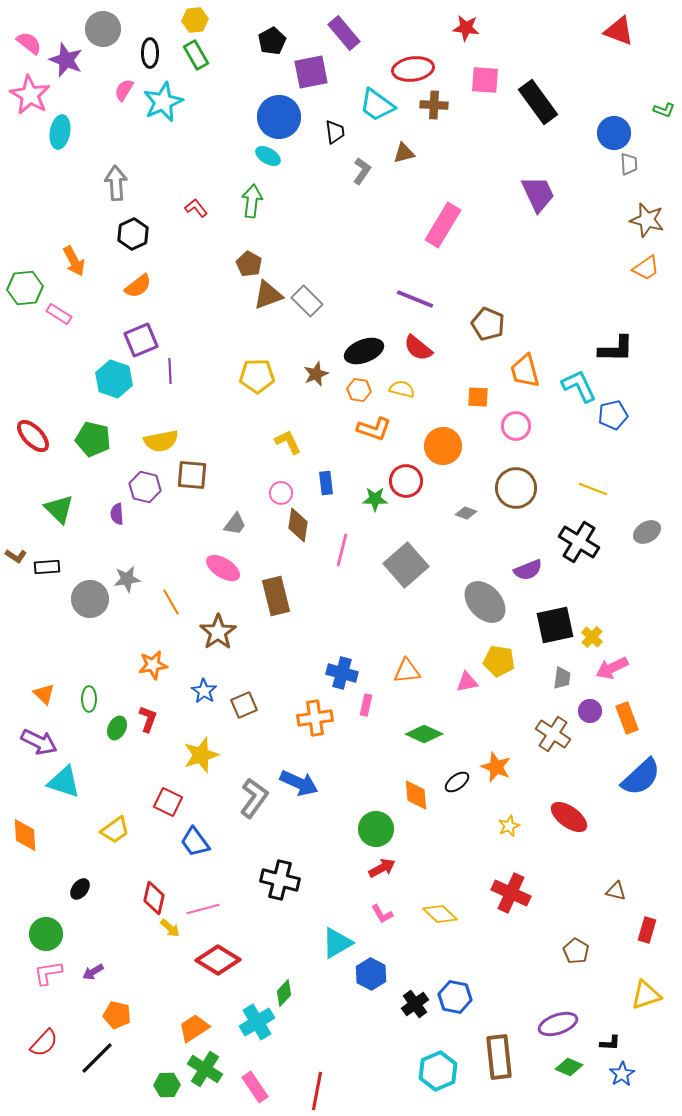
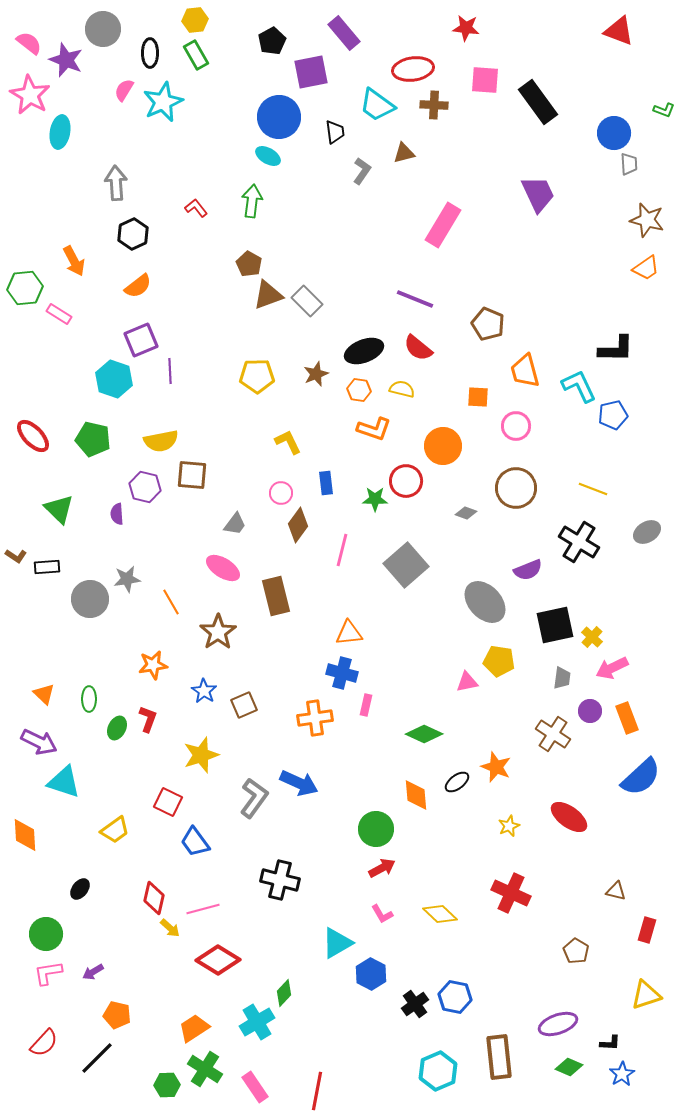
brown diamond at (298, 525): rotated 28 degrees clockwise
orange triangle at (407, 671): moved 58 px left, 38 px up
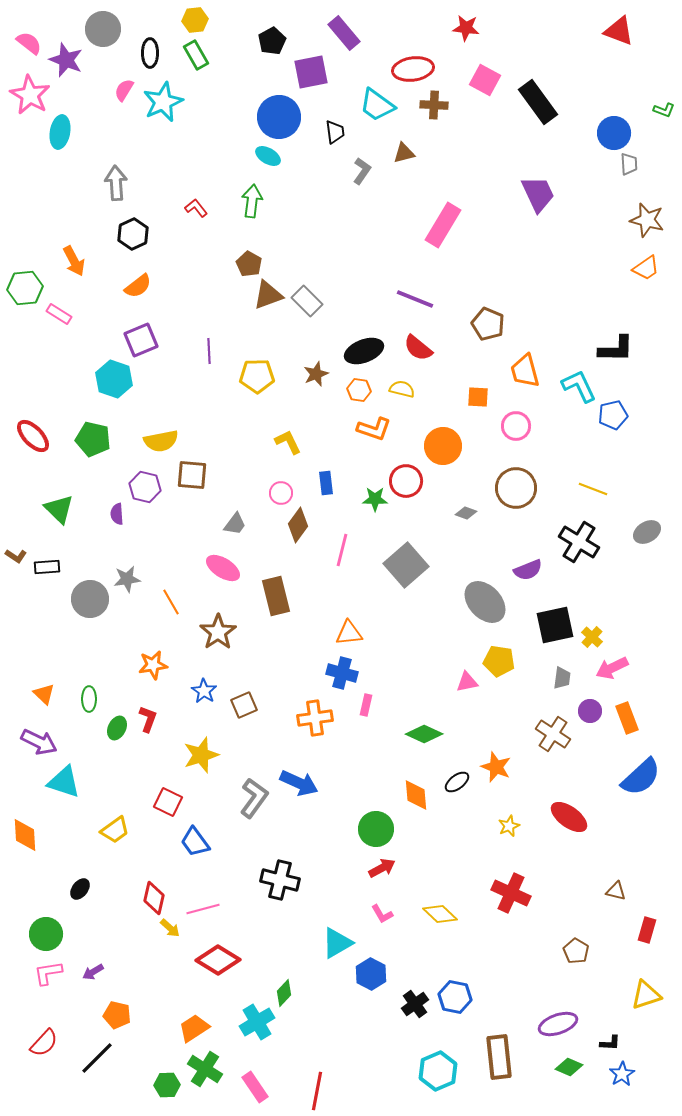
pink square at (485, 80): rotated 24 degrees clockwise
purple line at (170, 371): moved 39 px right, 20 px up
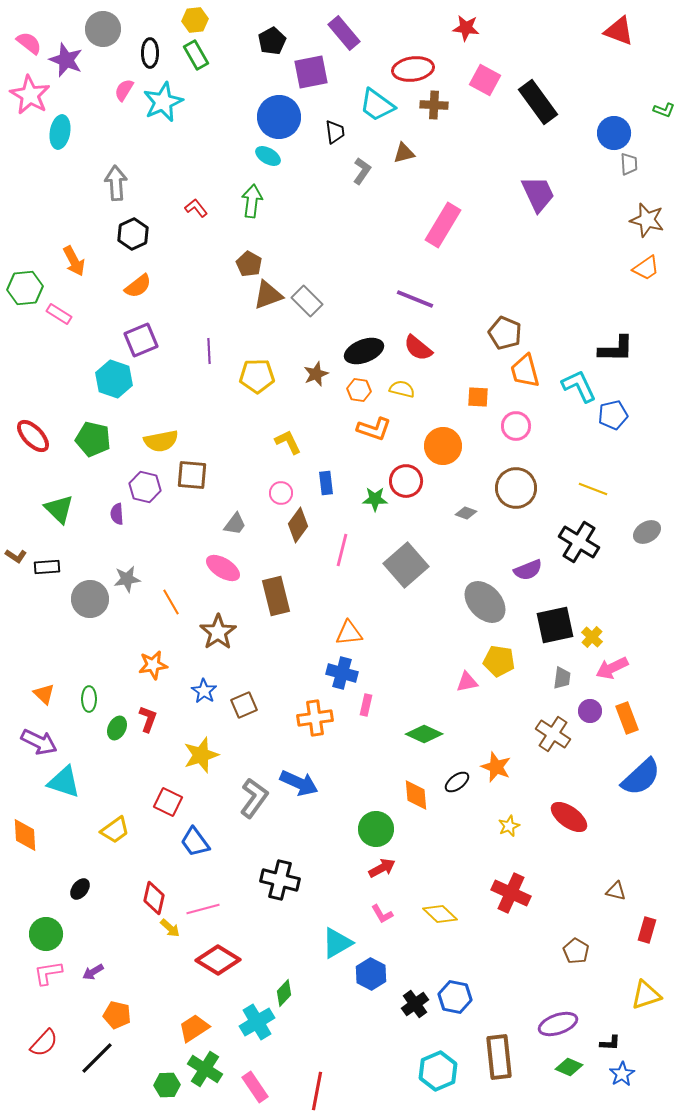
brown pentagon at (488, 324): moved 17 px right, 9 px down
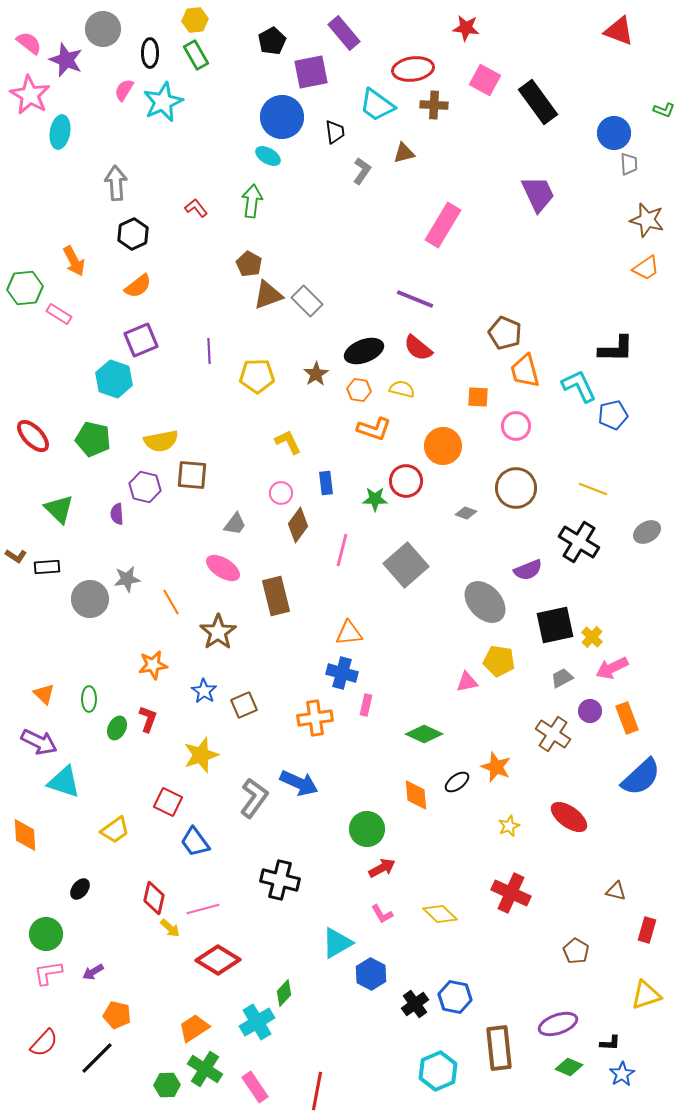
blue circle at (279, 117): moved 3 px right
brown star at (316, 374): rotated 10 degrees counterclockwise
gray trapezoid at (562, 678): rotated 125 degrees counterclockwise
green circle at (376, 829): moved 9 px left
brown rectangle at (499, 1057): moved 9 px up
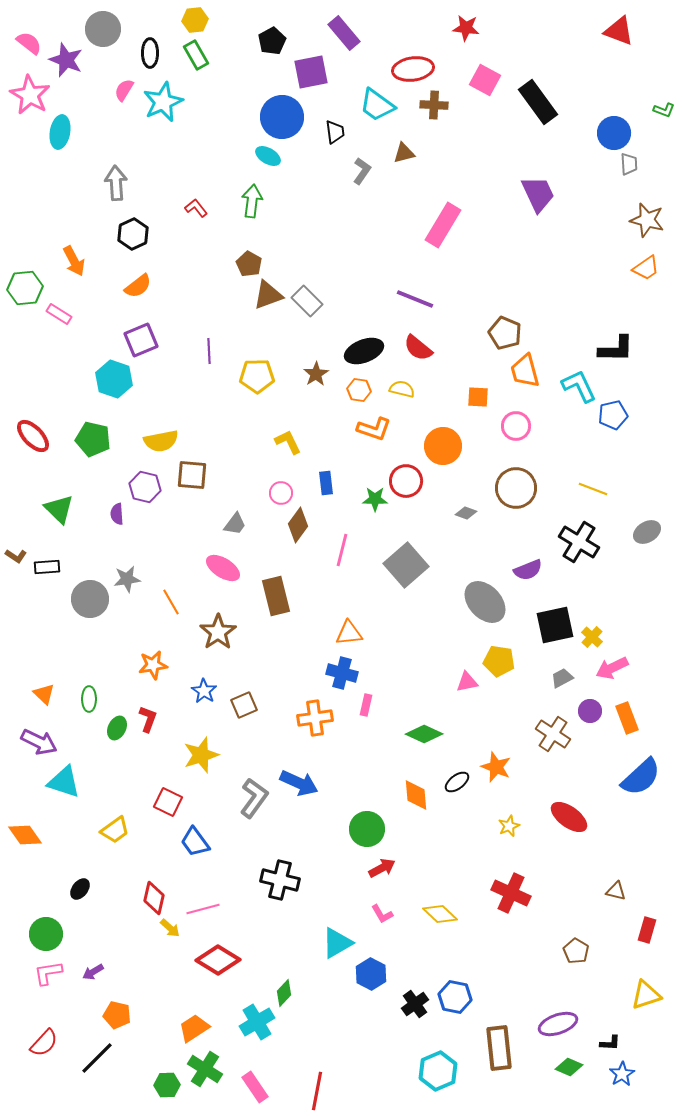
orange diamond at (25, 835): rotated 32 degrees counterclockwise
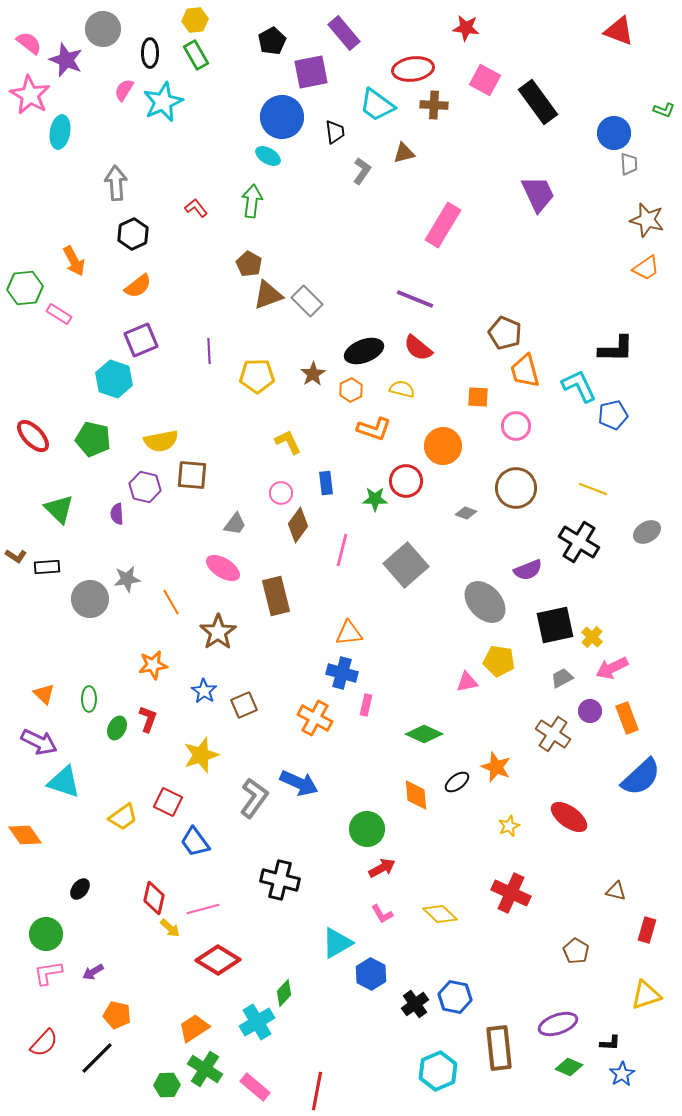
brown star at (316, 374): moved 3 px left
orange hexagon at (359, 390): moved 8 px left; rotated 25 degrees clockwise
orange cross at (315, 718): rotated 36 degrees clockwise
yellow trapezoid at (115, 830): moved 8 px right, 13 px up
pink rectangle at (255, 1087): rotated 16 degrees counterclockwise
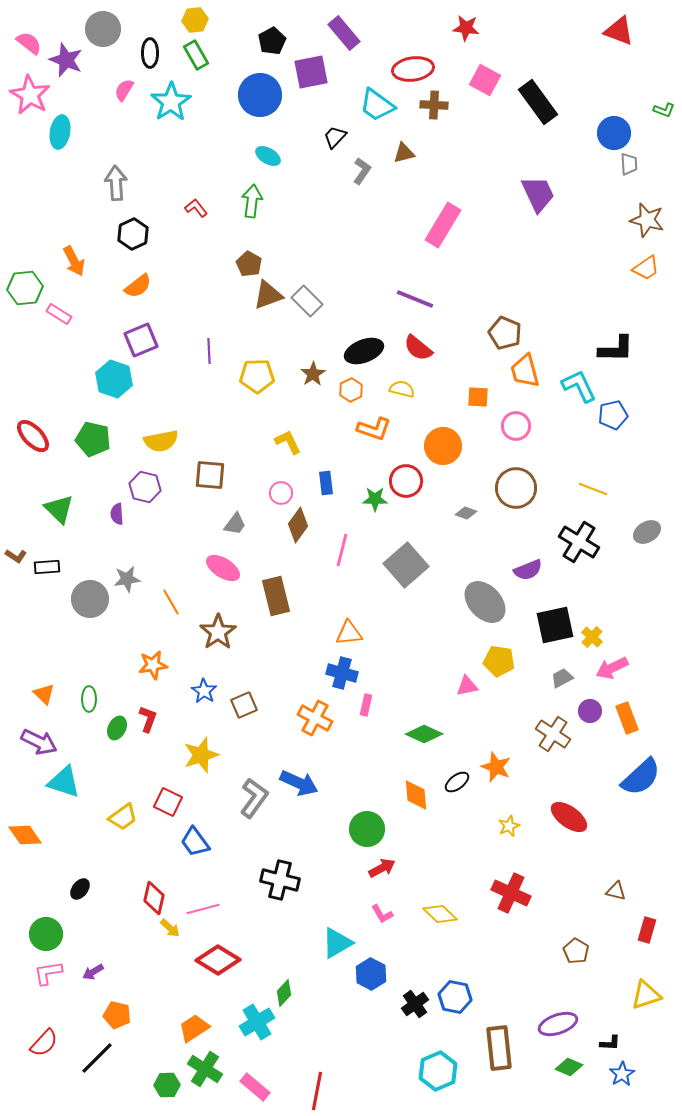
cyan star at (163, 102): moved 8 px right; rotated 9 degrees counterclockwise
blue circle at (282, 117): moved 22 px left, 22 px up
black trapezoid at (335, 132): moved 5 px down; rotated 130 degrees counterclockwise
brown square at (192, 475): moved 18 px right
pink triangle at (467, 682): moved 4 px down
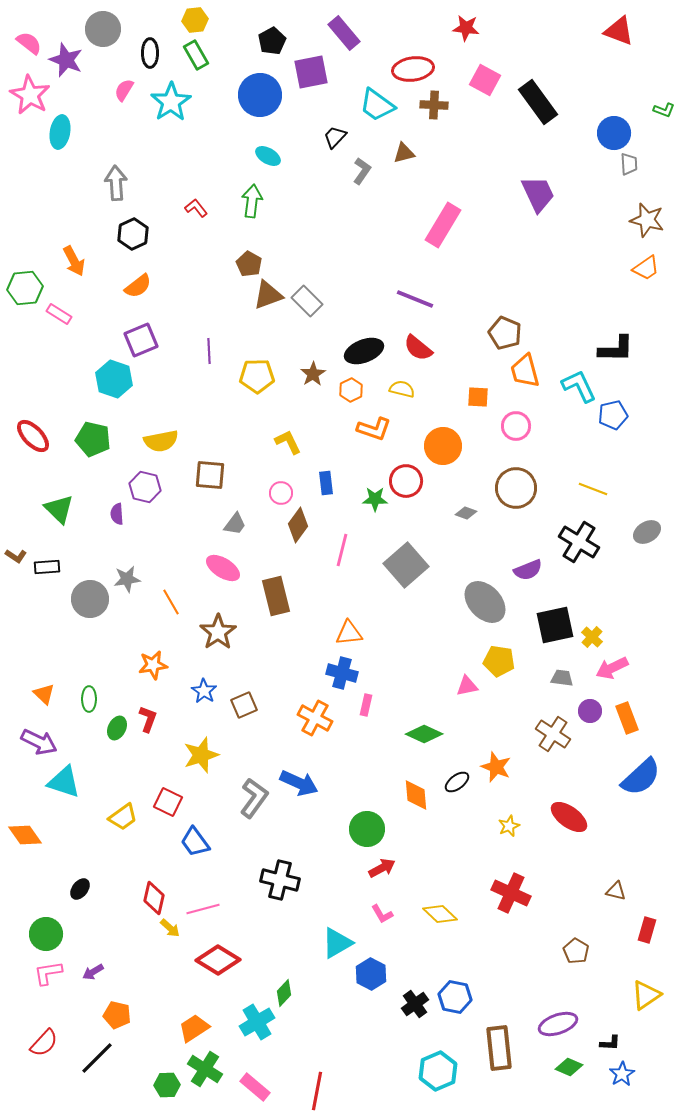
gray trapezoid at (562, 678): rotated 35 degrees clockwise
yellow triangle at (646, 995): rotated 16 degrees counterclockwise
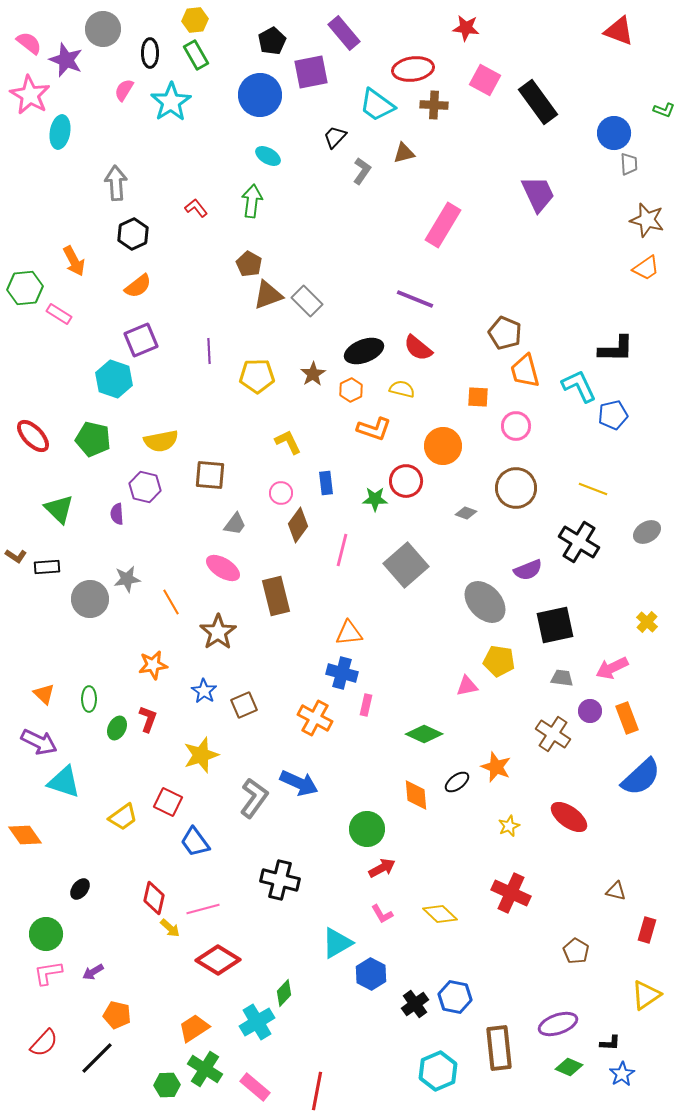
yellow cross at (592, 637): moved 55 px right, 15 px up
